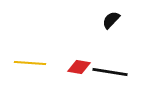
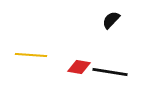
yellow line: moved 1 px right, 8 px up
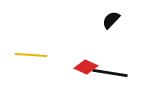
red diamond: moved 7 px right; rotated 15 degrees clockwise
black line: moved 1 px down
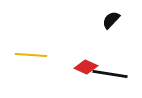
black line: moved 1 px down
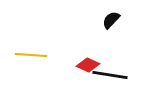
red diamond: moved 2 px right, 2 px up
black line: moved 1 px down
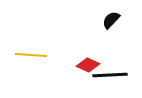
black line: rotated 12 degrees counterclockwise
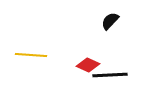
black semicircle: moved 1 px left, 1 px down
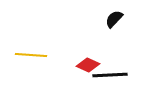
black semicircle: moved 4 px right, 2 px up
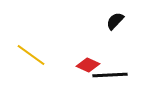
black semicircle: moved 1 px right, 2 px down
yellow line: rotated 32 degrees clockwise
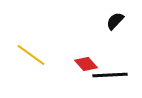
red diamond: moved 2 px left, 1 px up; rotated 25 degrees clockwise
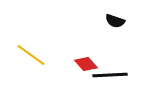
black semicircle: rotated 114 degrees counterclockwise
